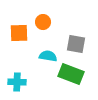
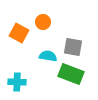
orange square: rotated 30 degrees clockwise
gray square: moved 3 px left, 3 px down
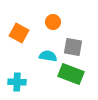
orange circle: moved 10 px right
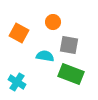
gray square: moved 4 px left, 2 px up
cyan semicircle: moved 3 px left
cyan cross: rotated 30 degrees clockwise
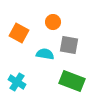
cyan semicircle: moved 2 px up
green rectangle: moved 1 px right, 7 px down
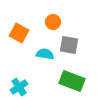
cyan cross: moved 2 px right, 5 px down; rotated 24 degrees clockwise
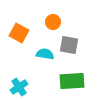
green rectangle: rotated 25 degrees counterclockwise
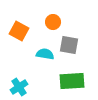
orange square: moved 2 px up
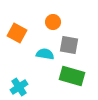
orange square: moved 2 px left, 2 px down
green rectangle: moved 5 px up; rotated 20 degrees clockwise
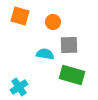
orange square: moved 3 px right, 17 px up; rotated 12 degrees counterclockwise
gray square: rotated 12 degrees counterclockwise
green rectangle: moved 1 px up
